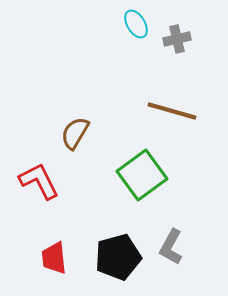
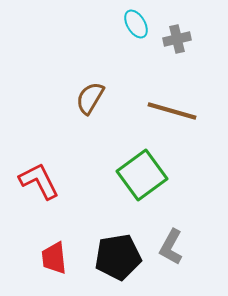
brown semicircle: moved 15 px right, 35 px up
black pentagon: rotated 6 degrees clockwise
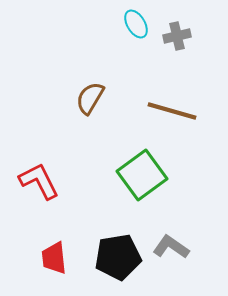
gray cross: moved 3 px up
gray L-shape: rotated 96 degrees clockwise
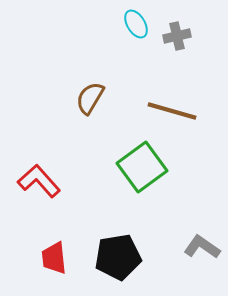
green square: moved 8 px up
red L-shape: rotated 15 degrees counterclockwise
gray L-shape: moved 31 px right
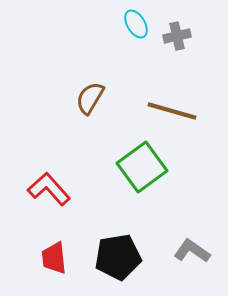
red L-shape: moved 10 px right, 8 px down
gray L-shape: moved 10 px left, 4 px down
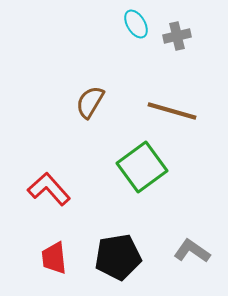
brown semicircle: moved 4 px down
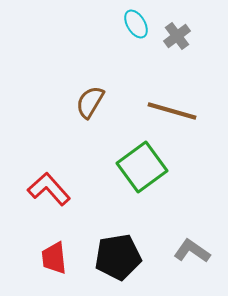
gray cross: rotated 24 degrees counterclockwise
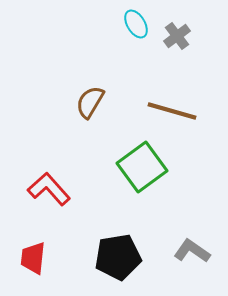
red trapezoid: moved 21 px left; rotated 12 degrees clockwise
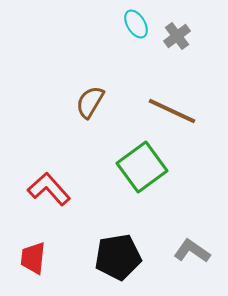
brown line: rotated 9 degrees clockwise
